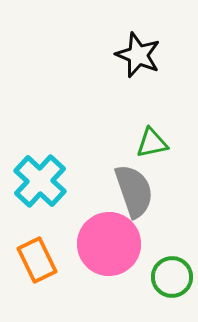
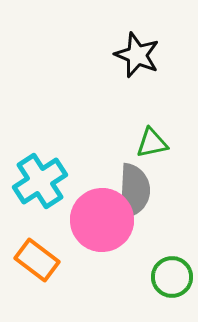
black star: moved 1 px left
cyan cross: rotated 14 degrees clockwise
gray semicircle: rotated 22 degrees clockwise
pink circle: moved 7 px left, 24 px up
orange rectangle: rotated 27 degrees counterclockwise
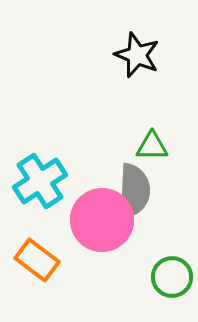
green triangle: moved 3 px down; rotated 12 degrees clockwise
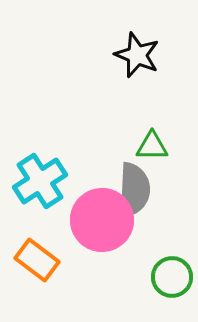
gray semicircle: moved 1 px up
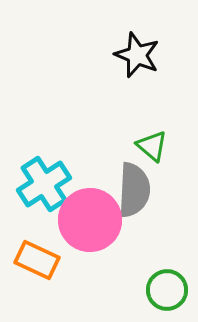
green triangle: rotated 40 degrees clockwise
cyan cross: moved 4 px right, 3 px down
pink circle: moved 12 px left
orange rectangle: rotated 12 degrees counterclockwise
green circle: moved 5 px left, 13 px down
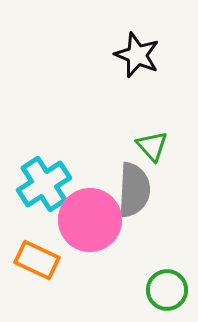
green triangle: rotated 8 degrees clockwise
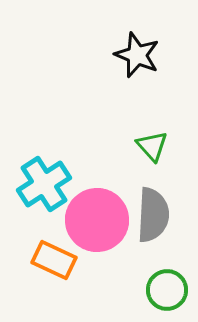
gray semicircle: moved 19 px right, 25 px down
pink circle: moved 7 px right
orange rectangle: moved 17 px right
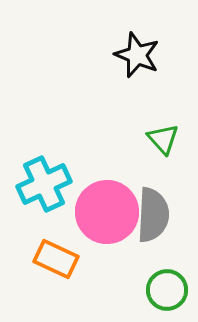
green triangle: moved 11 px right, 7 px up
cyan cross: rotated 8 degrees clockwise
pink circle: moved 10 px right, 8 px up
orange rectangle: moved 2 px right, 1 px up
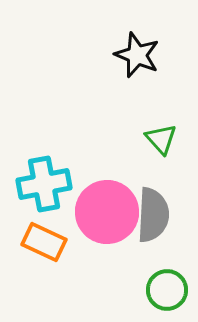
green triangle: moved 2 px left
cyan cross: rotated 14 degrees clockwise
orange rectangle: moved 12 px left, 17 px up
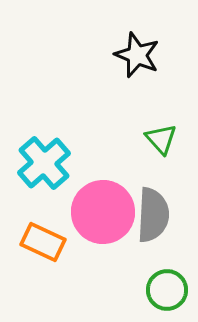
cyan cross: moved 21 px up; rotated 30 degrees counterclockwise
pink circle: moved 4 px left
orange rectangle: moved 1 px left
